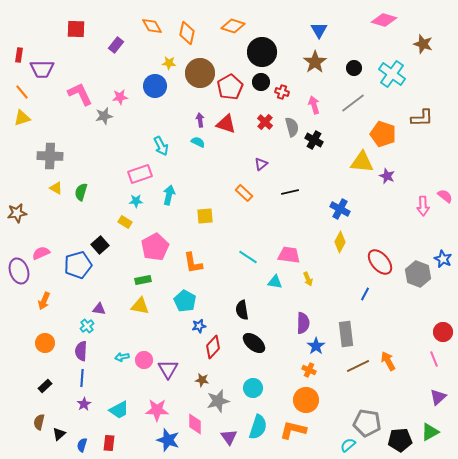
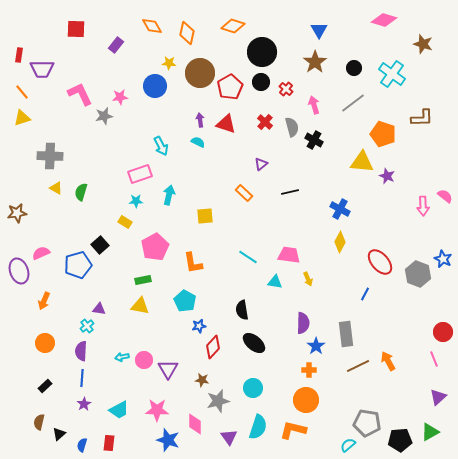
red cross at (282, 92): moved 4 px right, 3 px up; rotated 24 degrees clockwise
orange cross at (309, 370): rotated 24 degrees counterclockwise
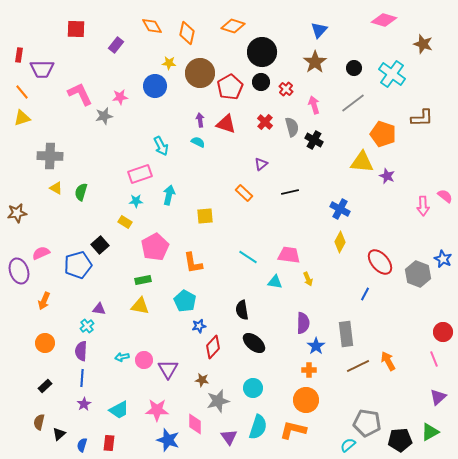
blue triangle at (319, 30): rotated 12 degrees clockwise
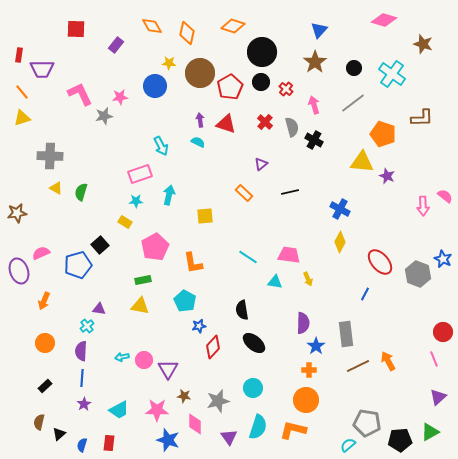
brown star at (202, 380): moved 18 px left, 16 px down
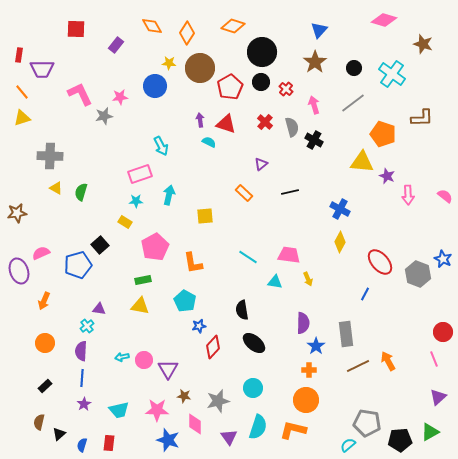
orange diamond at (187, 33): rotated 20 degrees clockwise
brown circle at (200, 73): moved 5 px up
cyan semicircle at (198, 142): moved 11 px right
pink arrow at (423, 206): moved 15 px left, 11 px up
cyan trapezoid at (119, 410): rotated 15 degrees clockwise
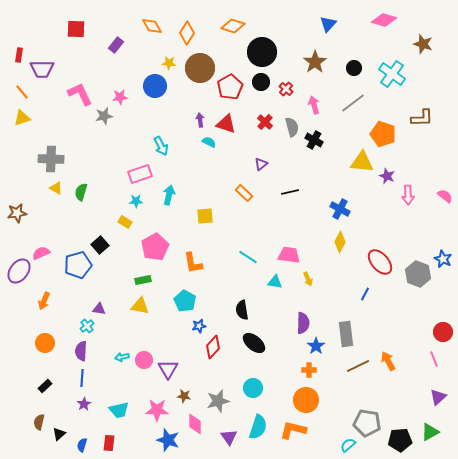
blue triangle at (319, 30): moved 9 px right, 6 px up
gray cross at (50, 156): moved 1 px right, 3 px down
purple ellipse at (19, 271): rotated 55 degrees clockwise
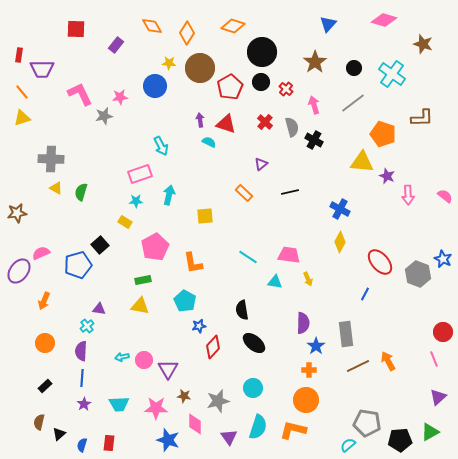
cyan trapezoid at (119, 410): moved 6 px up; rotated 10 degrees clockwise
pink star at (157, 410): moved 1 px left, 2 px up
